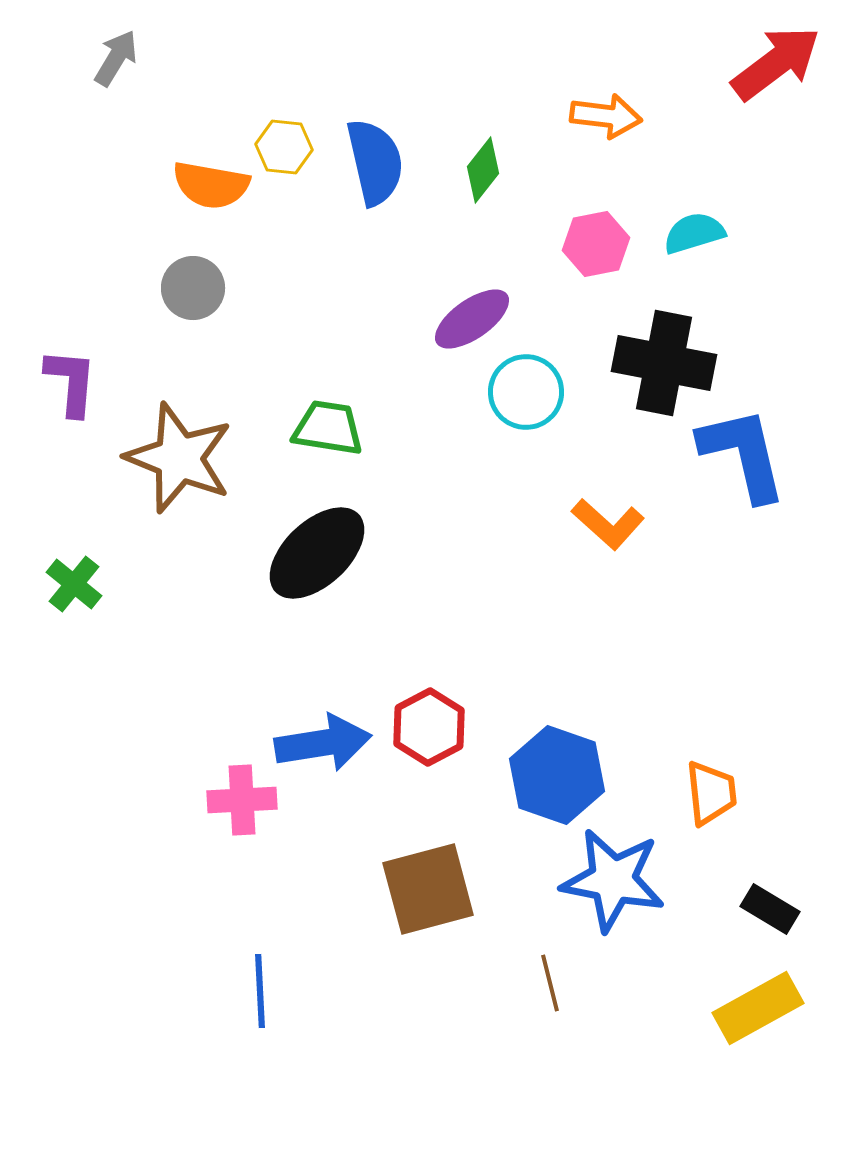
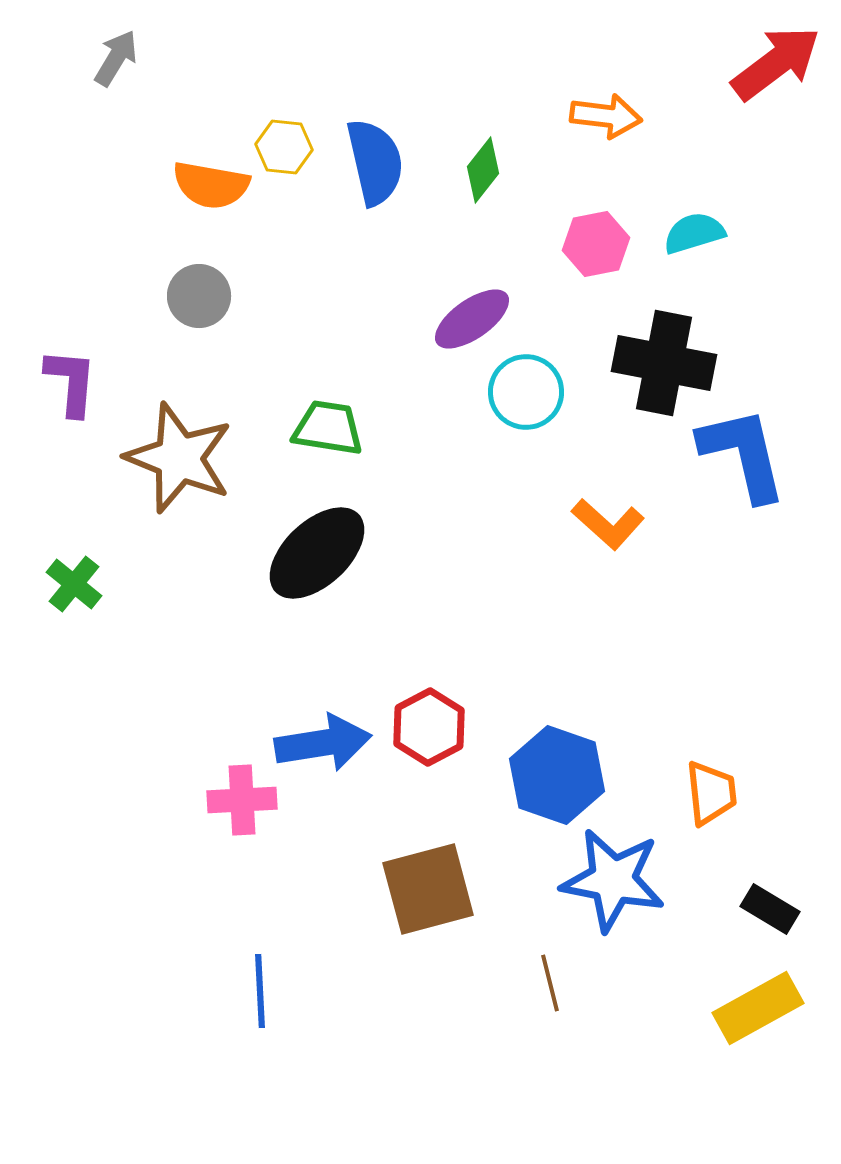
gray circle: moved 6 px right, 8 px down
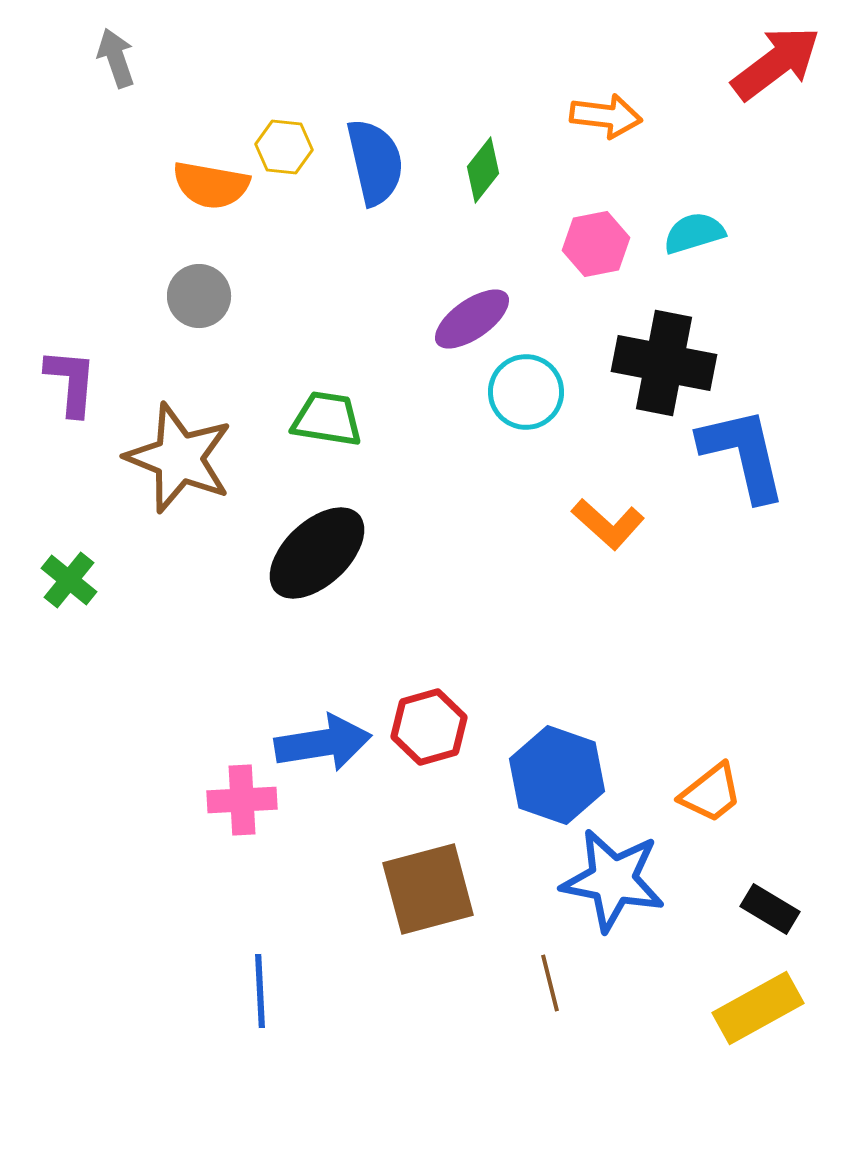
gray arrow: rotated 50 degrees counterclockwise
green trapezoid: moved 1 px left, 9 px up
green cross: moved 5 px left, 4 px up
red hexagon: rotated 12 degrees clockwise
orange trapezoid: rotated 58 degrees clockwise
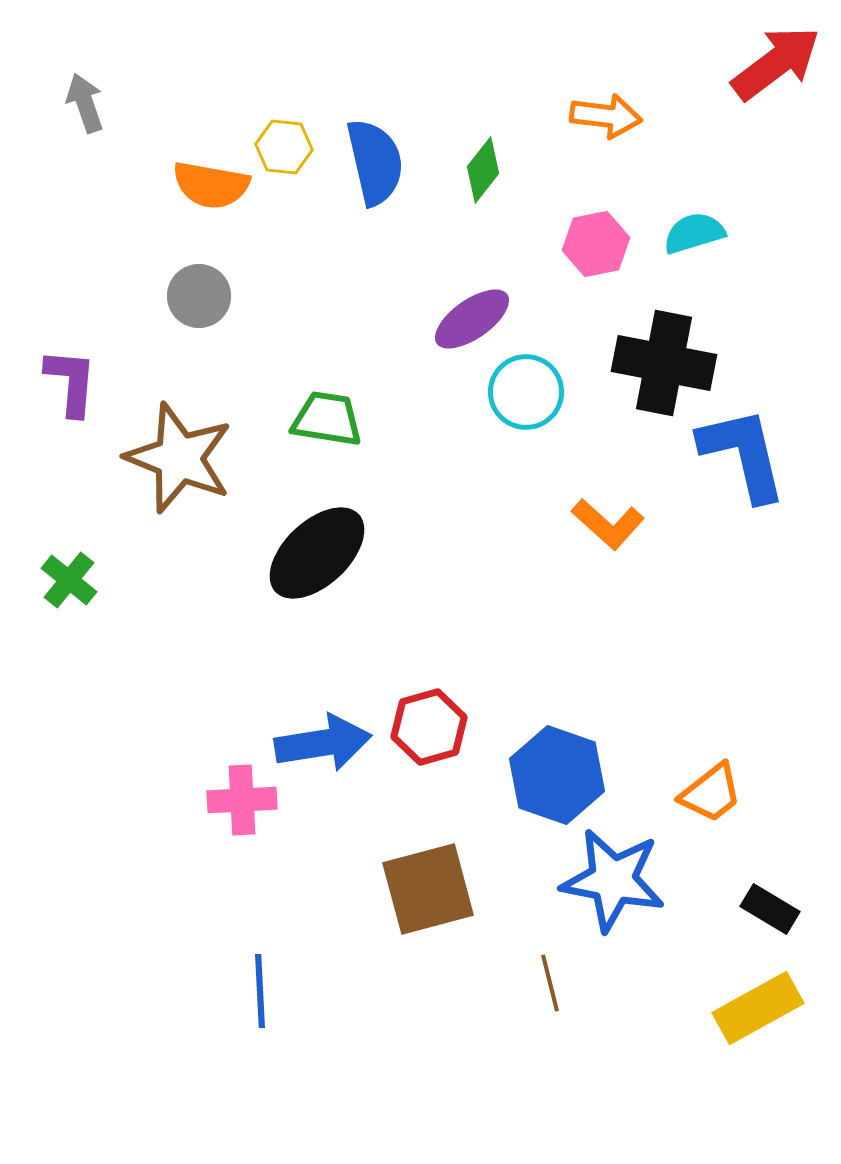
gray arrow: moved 31 px left, 45 px down
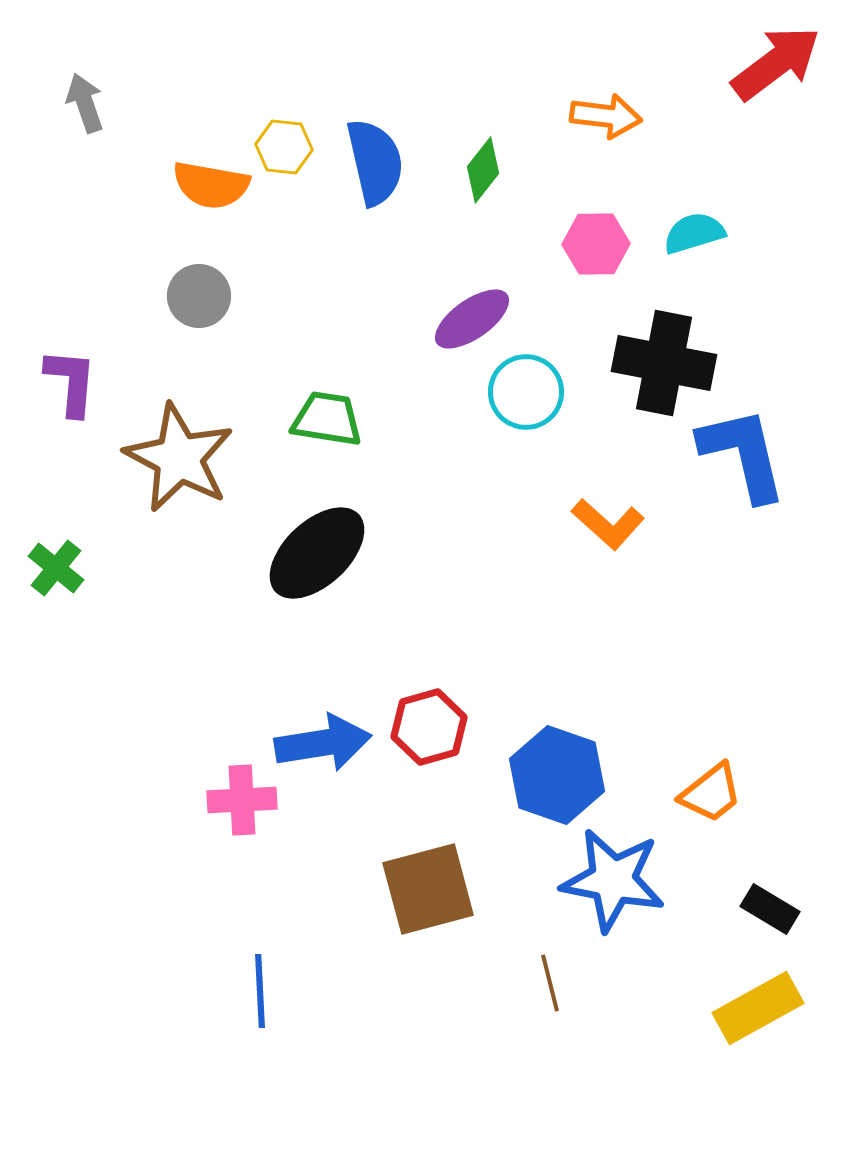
pink hexagon: rotated 10 degrees clockwise
brown star: rotated 6 degrees clockwise
green cross: moved 13 px left, 12 px up
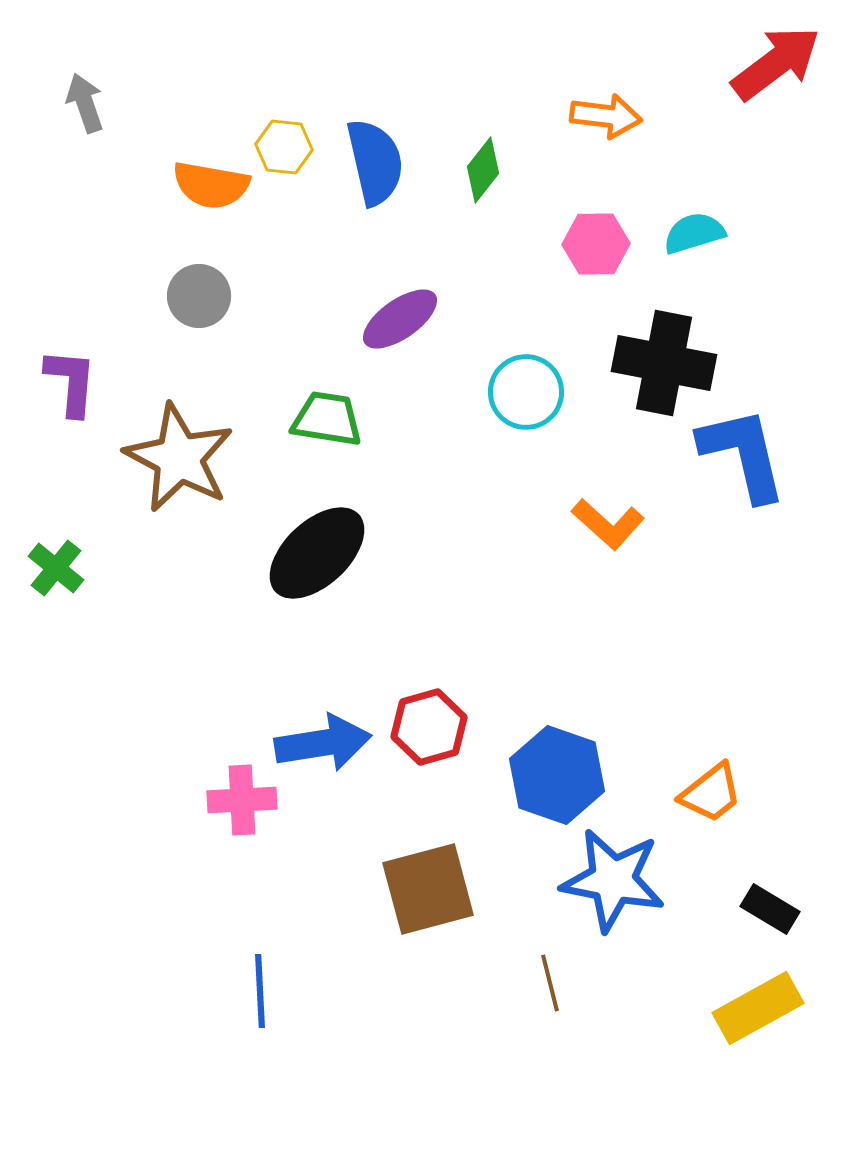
purple ellipse: moved 72 px left
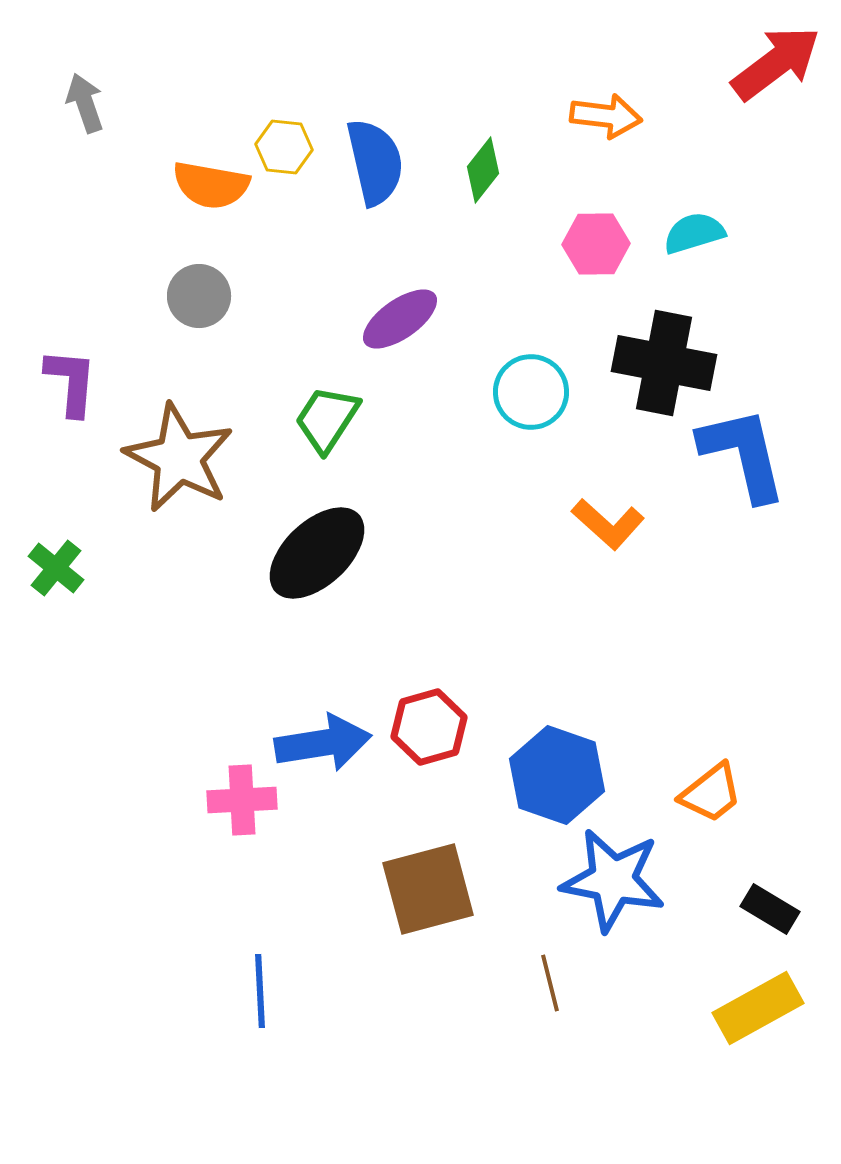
cyan circle: moved 5 px right
green trapezoid: rotated 66 degrees counterclockwise
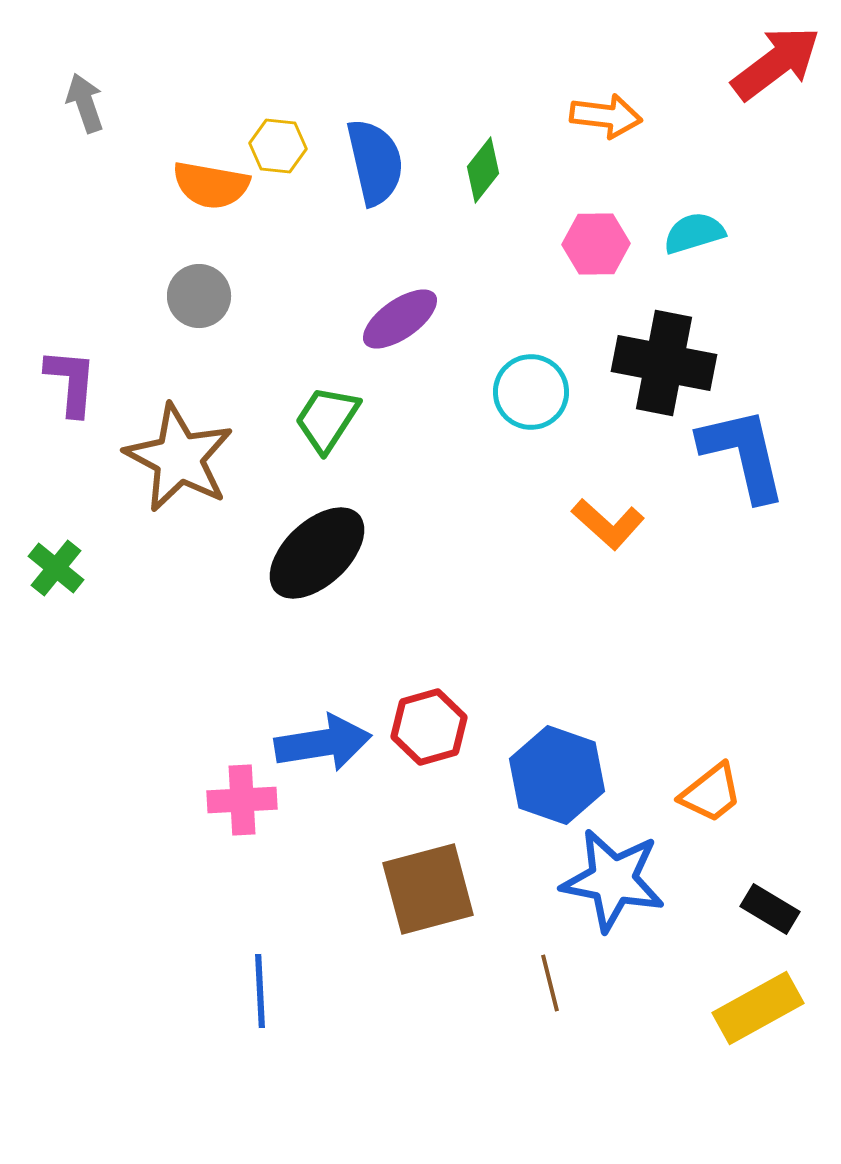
yellow hexagon: moved 6 px left, 1 px up
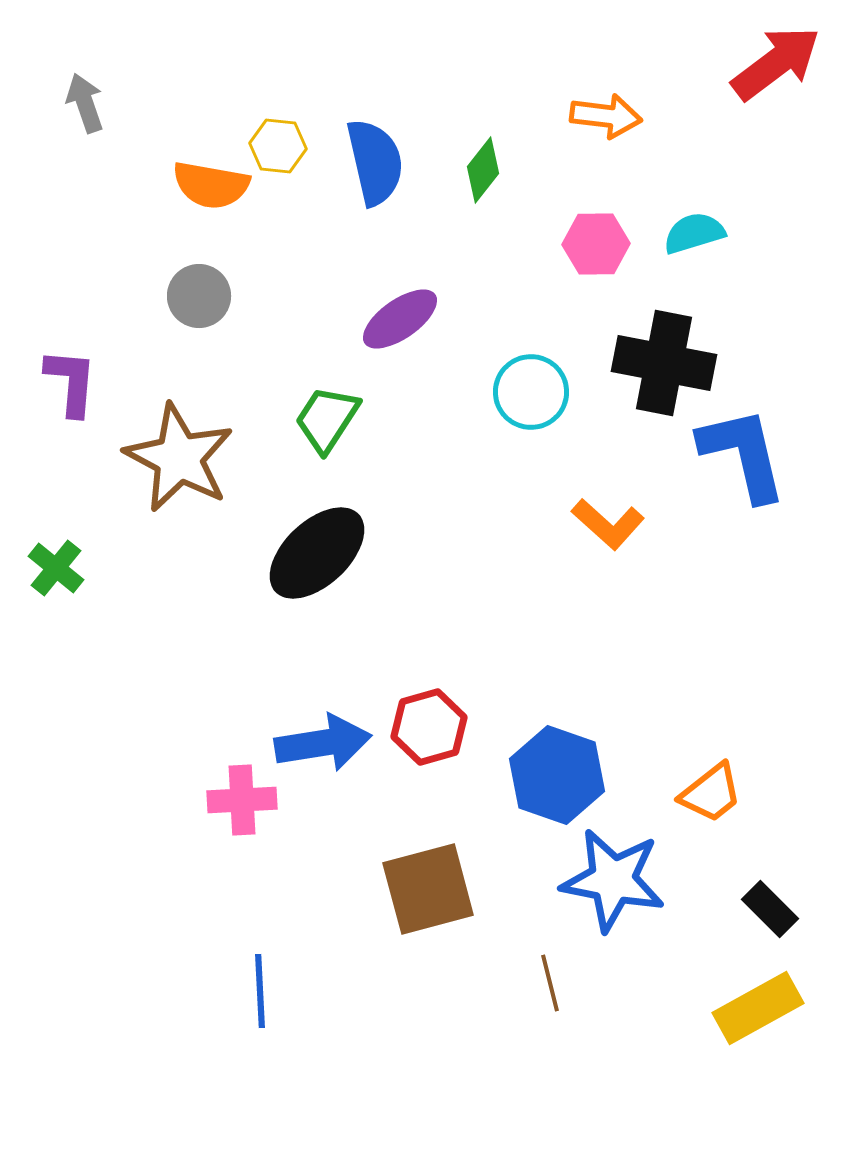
black rectangle: rotated 14 degrees clockwise
